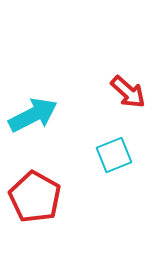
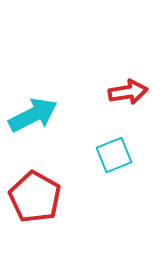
red arrow: rotated 51 degrees counterclockwise
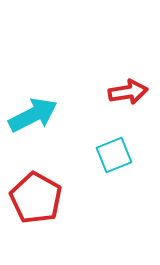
red pentagon: moved 1 px right, 1 px down
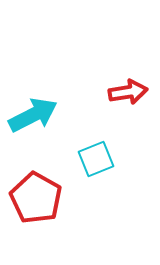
cyan square: moved 18 px left, 4 px down
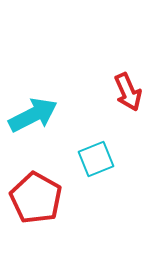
red arrow: rotated 75 degrees clockwise
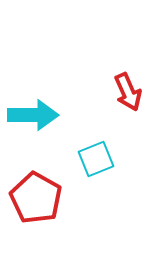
cyan arrow: rotated 27 degrees clockwise
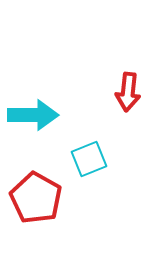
red arrow: rotated 30 degrees clockwise
cyan square: moved 7 px left
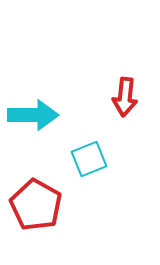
red arrow: moved 3 px left, 5 px down
red pentagon: moved 7 px down
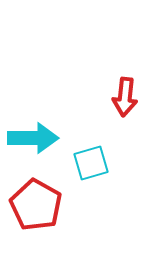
cyan arrow: moved 23 px down
cyan square: moved 2 px right, 4 px down; rotated 6 degrees clockwise
